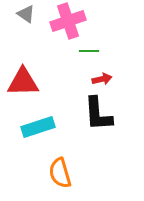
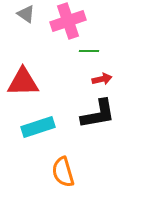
black L-shape: rotated 96 degrees counterclockwise
orange semicircle: moved 3 px right, 1 px up
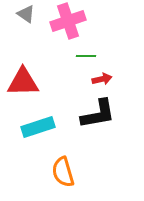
green line: moved 3 px left, 5 px down
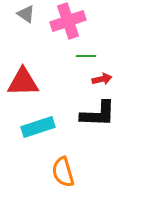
black L-shape: rotated 12 degrees clockwise
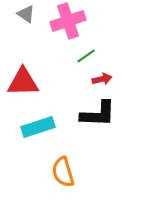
green line: rotated 36 degrees counterclockwise
